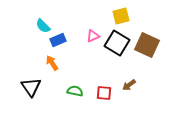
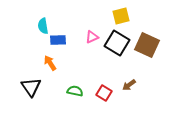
cyan semicircle: rotated 35 degrees clockwise
pink triangle: moved 1 px left, 1 px down
blue rectangle: rotated 21 degrees clockwise
orange arrow: moved 2 px left
red square: rotated 28 degrees clockwise
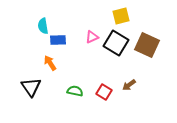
black square: moved 1 px left
red square: moved 1 px up
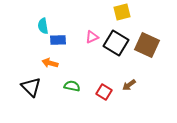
yellow square: moved 1 px right, 4 px up
orange arrow: rotated 42 degrees counterclockwise
black triangle: rotated 10 degrees counterclockwise
green semicircle: moved 3 px left, 5 px up
